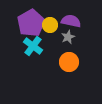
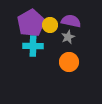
cyan cross: rotated 36 degrees counterclockwise
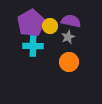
yellow circle: moved 1 px down
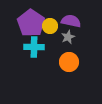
purple pentagon: rotated 8 degrees counterclockwise
cyan cross: moved 1 px right, 1 px down
